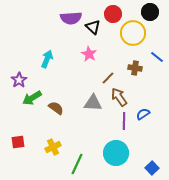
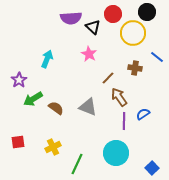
black circle: moved 3 px left
green arrow: moved 1 px right, 1 px down
gray triangle: moved 5 px left, 4 px down; rotated 18 degrees clockwise
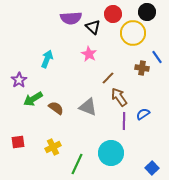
blue line: rotated 16 degrees clockwise
brown cross: moved 7 px right
cyan circle: moved 5 px left
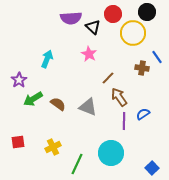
brown semicircle: moved 2 px right, 4 px up
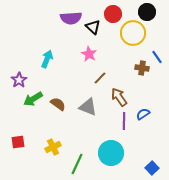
brown line: moved 8 px left
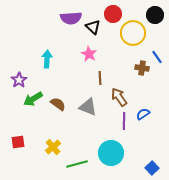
black circle: moved 8 px right, 3 px down
cyan arrow: rotated 18 degrees counterclockwise
brown line: rotated 48 degrees counterclockwise
yellow cross: rotated 14 degrees counterclockwise
green line: rotated 50 degrees clockwise
